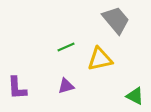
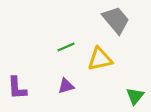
green triangle: rotated 42 degrees clockwise
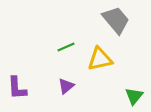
purple triangle: rotated 24 degrees counterclockwise
green triangle: moved 1 px left
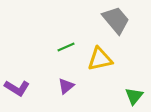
purple L-shape: rotated 55 degrees counterclockwise
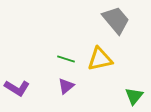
green line: moved 12 px down; rotated 42 degrees clockwise
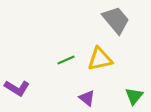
green line: moved 1 px down; rotated 42 degrees counterclockwise
purple triangle: moved 21 px right, 12 px down; rotated 42 degrees counterclockwise
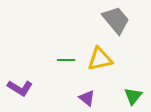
green line: rotated 24 degrees clockwise
purple L-shape: moved 3 px right
green triangle: moved 1 px left
